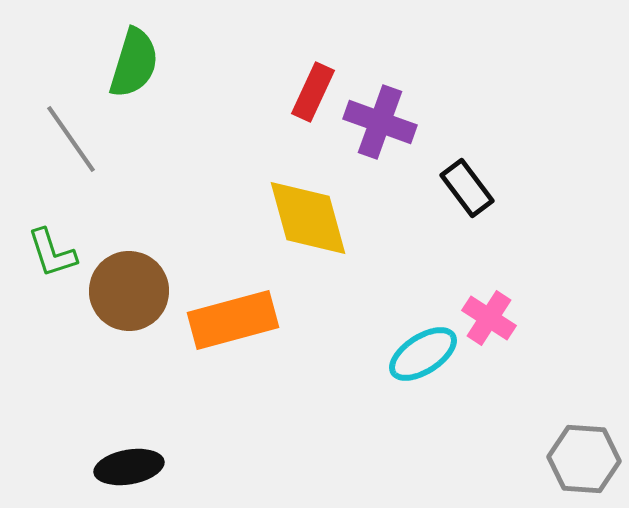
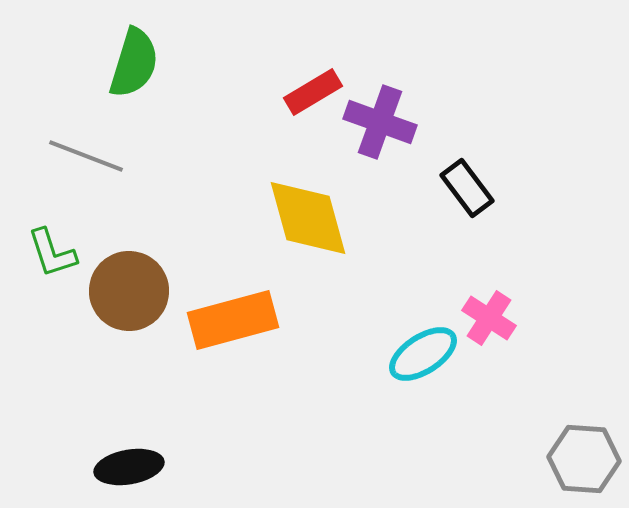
red rectangle: rotated 34 degrees clockwise
gray line: moved 15 px right, 17 px down; rotated 34 degrees counterclockwise
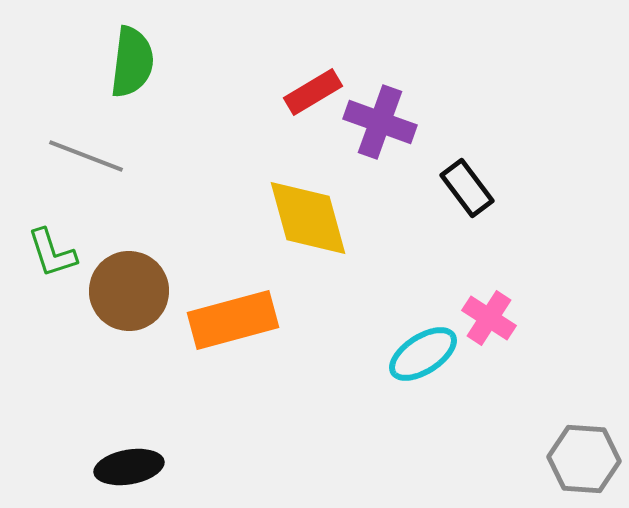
green semicircle: moved 2 px left, 1 px up; rotated 10 degrees counterclockwise
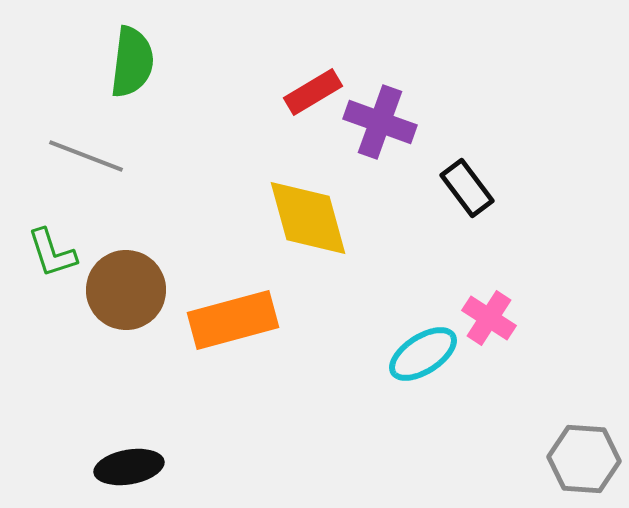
brown circle: moved 3 px left, 1 px up
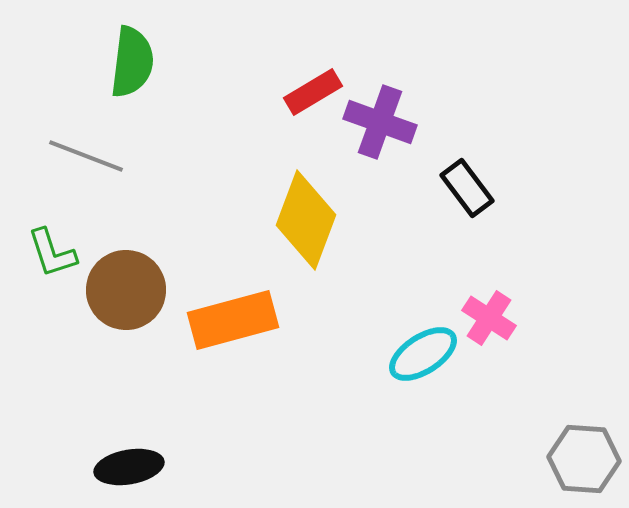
yellow diamond: moved 2 px left, 2 px down; rotated 36 degrees clockwise
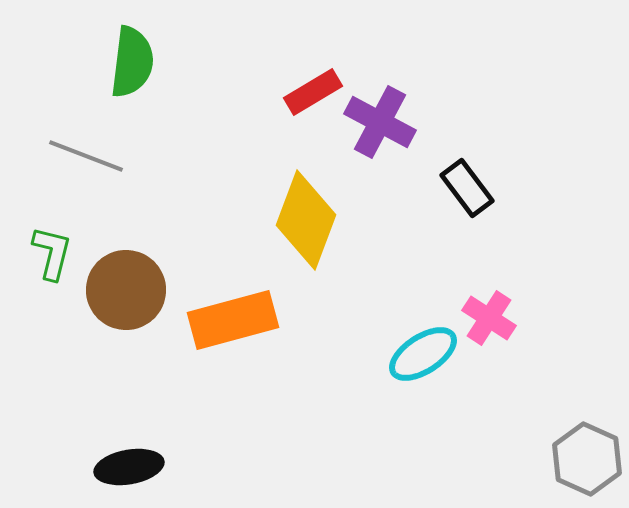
purple cross: rotated 8 degrees clockwise
green L-shape: rotated 148 degrees counterclockwise
gray hexagon: moved 3 px right; rotated 20 degrees clockwise
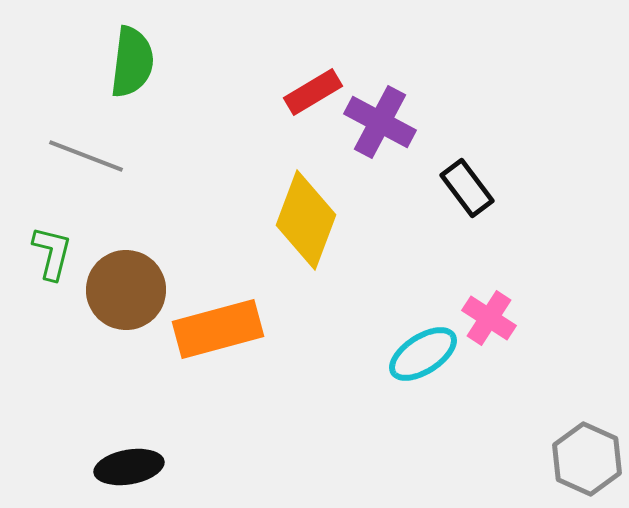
orange rectangle: moved 15 px left, 9 px down
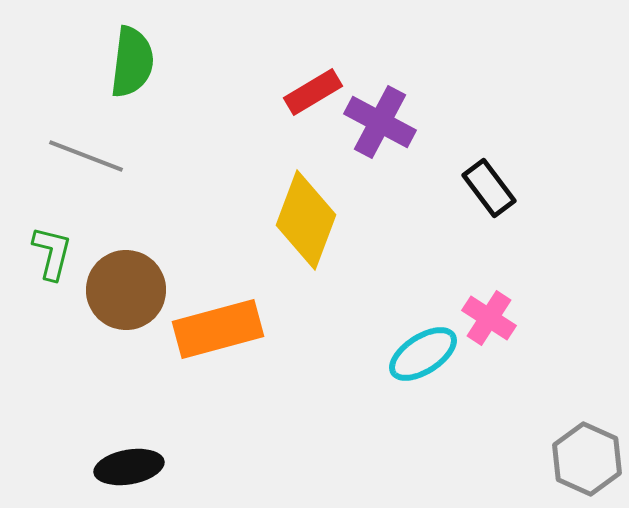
black rectangle: moved 22 px right
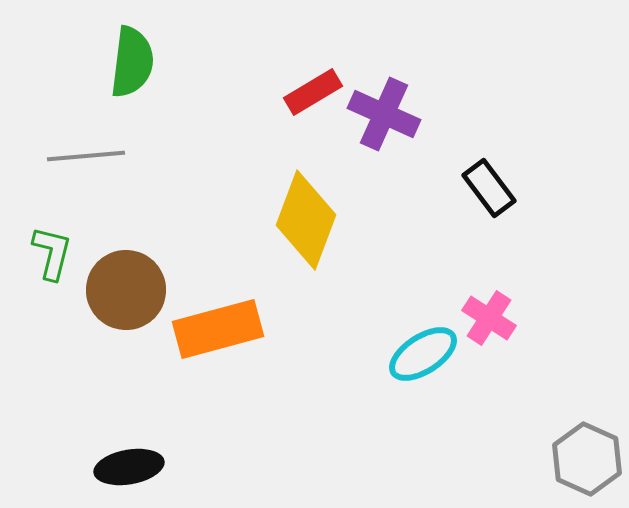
purple cross: moved 4 px right, 8 px up; rotated 4 degrees counterclockwise
gray line: rotated 26 degrees counterclockwise
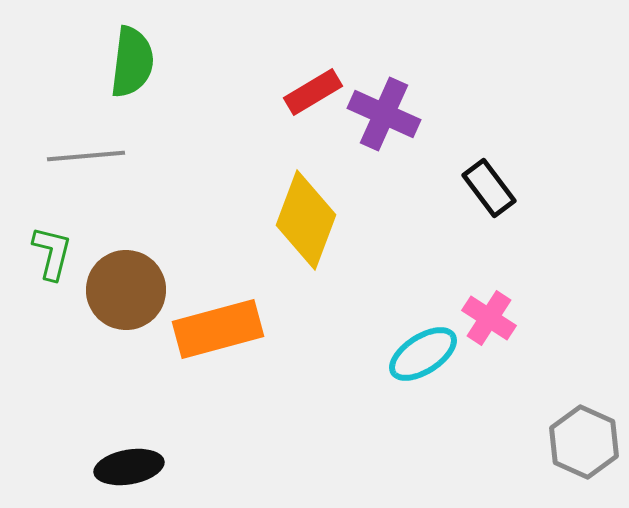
gray hexagon: moved 3 px left, 17 px up
